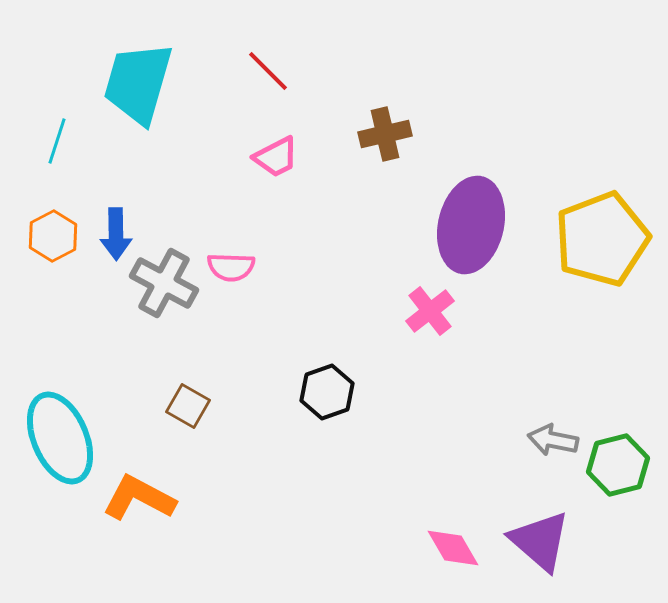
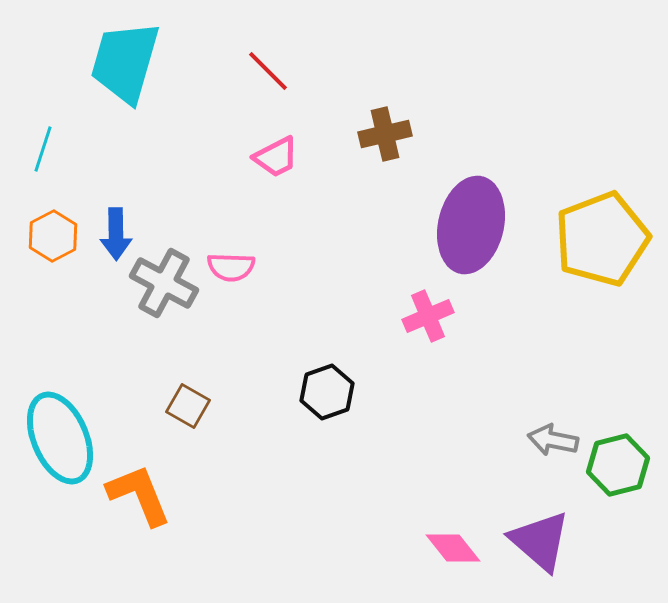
cyan trapezoid: moved 13 px left, 21 px up
cyan line: moved 14 px left, 8 px down
pink cross: moved 2 px left, 5 px down; rotated 15 degrees clockwise
orange L-shape: moved 3 px up; rotated 40 degrees clockwise
pink diamond: rotated 8 degrees counterclockwise
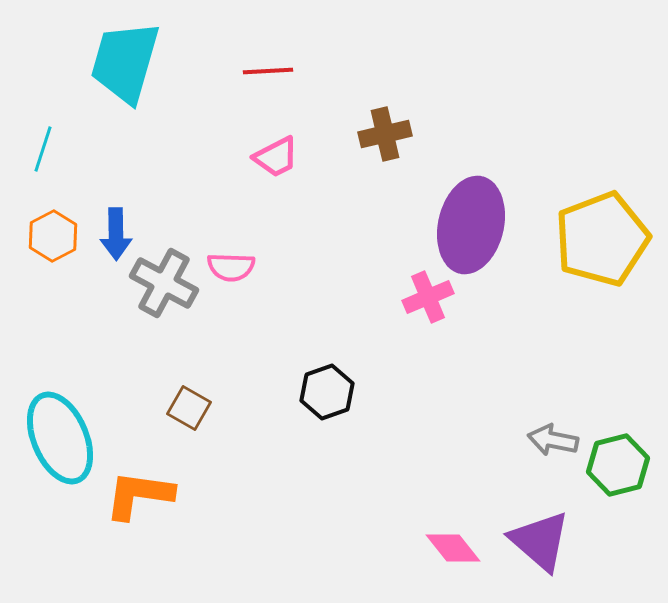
red line: rotated 48 degrees counterclockwise
pink cross: moved 19 px up
brown square: moved 1 px right, 2 px down
orange L-shape: rotated 60 degrees counterclockwise
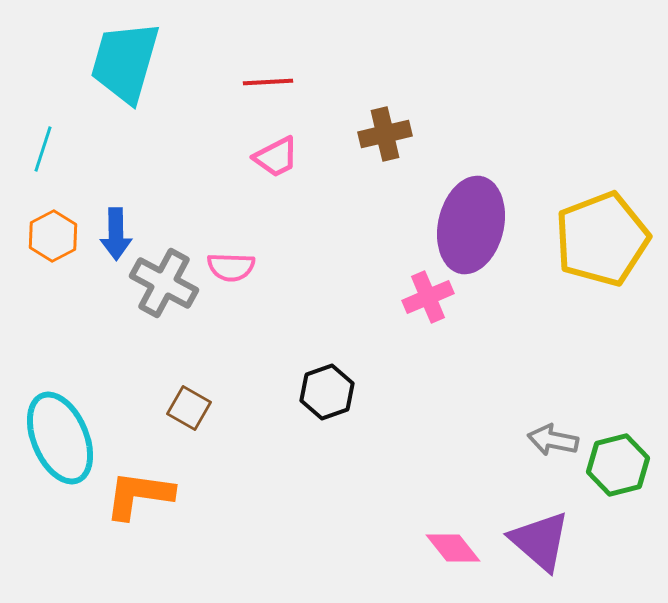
red line: moved 11 px down
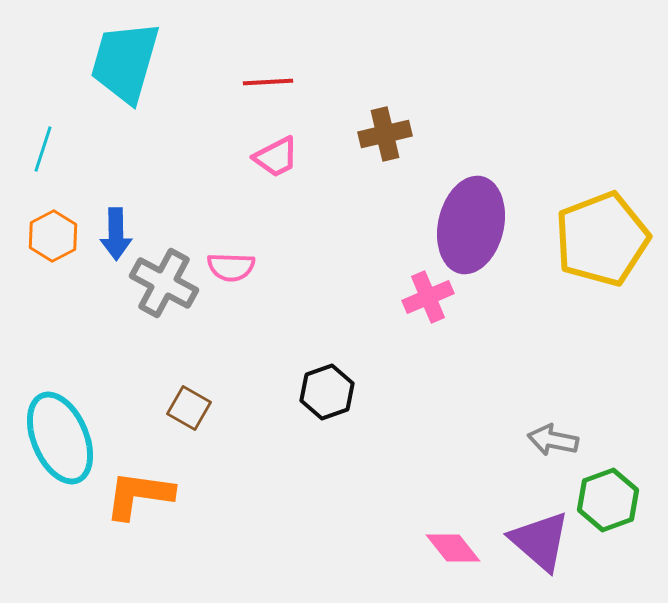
green hexagon: moved 10 px left, 35 px down; rotated 6 degrees counterclockwise
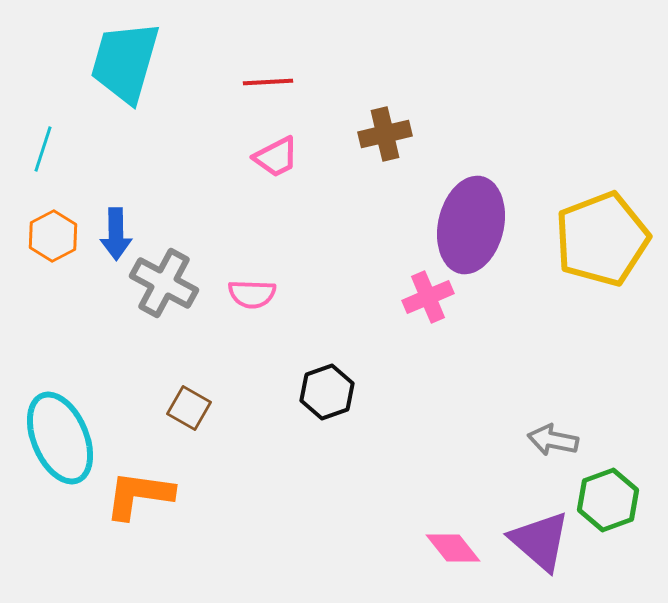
pink semicircle: moved 21 px right, 27 px down
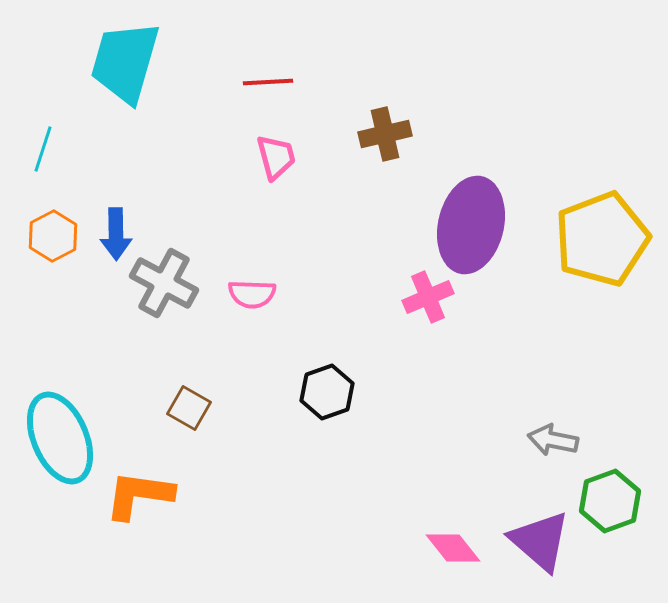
pink trapezoid: rotated 78 degrees counterclockwise
green hexagon: moved 2 px right, 1 px down
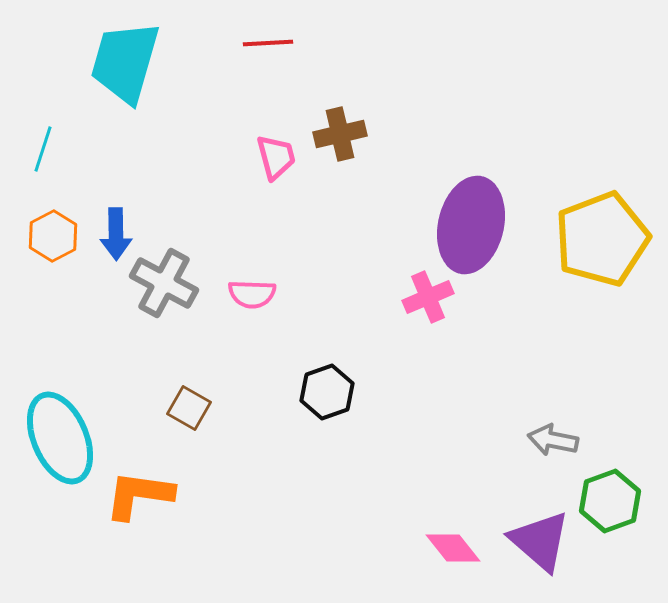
red line: moved 39 px up
brown cross: moved 45 px left
